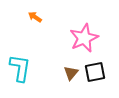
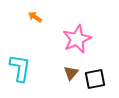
pink star: moved 7 px left, 1 px down
black square: moved 7 px down
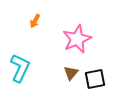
orange arrow: moved 4 px down; rotated 96 degrees counterclockwise
cyan L-shape: rotated 16 degrees clockwise
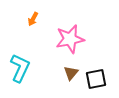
orange arrow: moved 2 px left, 2 px up
pink star: moved 7 px left; rotated 12 degrees clockwise
black square: moved 1 px right
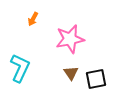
brown triangle: rotated 14 degrees counterclockwise
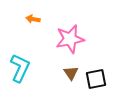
orange arrow: rotated 72 degrees clockwise
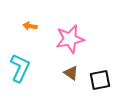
orange arrow: moved 3 px left, 7 px down
brown triangle: rotated 21 degrees counterclockwise
black square: moved 4 px right, 1 px down
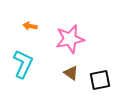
cyan L-shape: moved 3 px right, 4 px up
